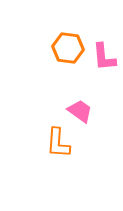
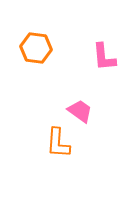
orange hexagon: moved 32 px left
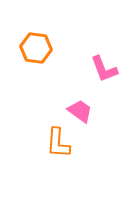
pink L-shape: moved 12 px down; rotated 16 degrees counterclockwise
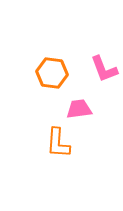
orange hexagon: moved 16 px right, 25 px down
pink trapezoid: moved 1 px left, 2 px up; rotated 44 degrees counterclockwise
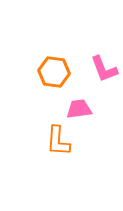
orange hexagon: moved 2 px right, 1 px up
orange L-shape: moved 2 px up
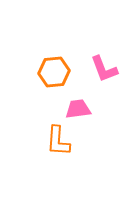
orange hexagon: rotated 12 degrees counterclockwise
pink trapezoid: moved 1 px left
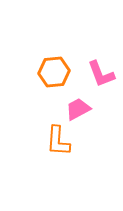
pink L-shape: moved 3 px left, 5 px down
pink trapezoid: rotated 20 degrees counterclockwise
